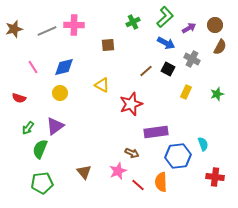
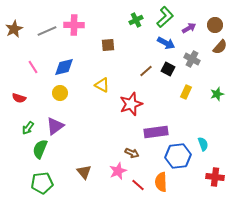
green cross: moved 3 px right, 2 px up
brown star: rotated 12 degrees counterclockwise
brown semicircle: rotated 14 degrees clockwise
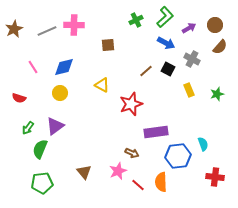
yellow rectangle: moved 3 px right, 2 px up; rotated 48 degrees counterclockwise
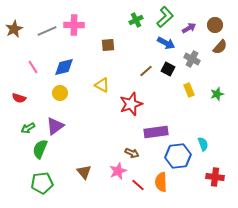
green arrow: rotated 24 degrees clockwise
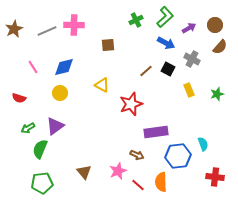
brown arrow: moved 5 px right, 2 px down
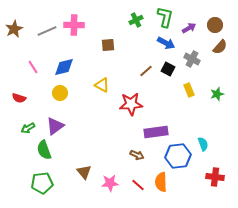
green L-shape: rotated 35 degrees counterclockwise
red star: rotated 15 degrees clockwise
green semicircle: moved 4 px right, 1 px down; rotated 42 degrees counterclockwise
pink star: moved 8 px left, 12 px down; rotated 18 degrees clockwise
